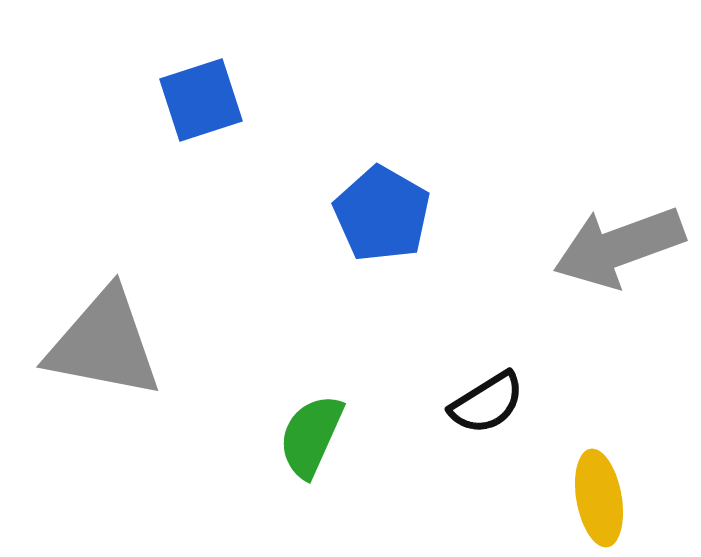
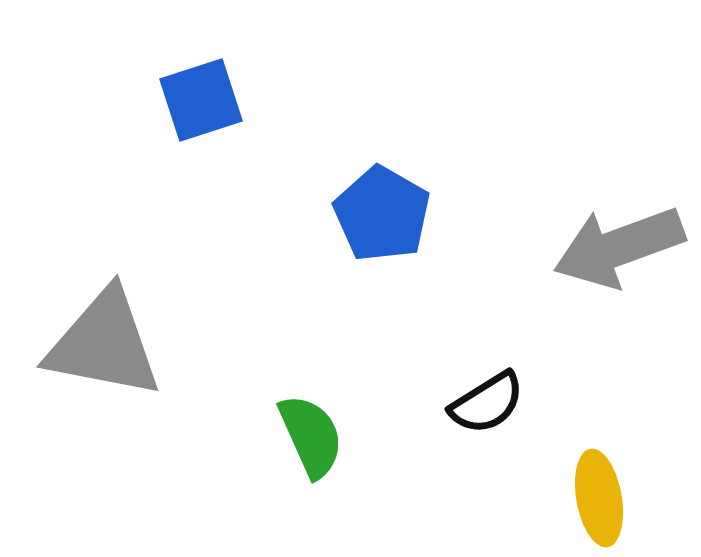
green semicircle: rotated 132 degrees clockwise
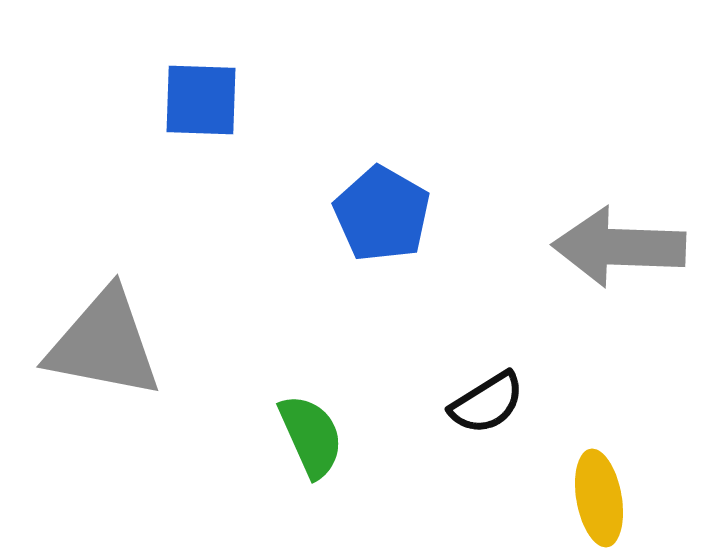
blue square: rotated 20 degrees clockwise
gray arrow: rotated 22 degrees clockwise
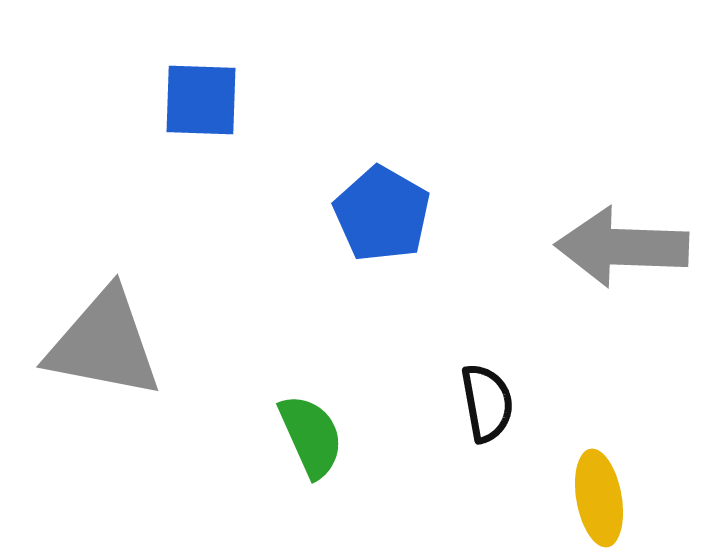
gray arrow: moved 3 px right
black semicircle: rotated 68 degrees counterclockwise
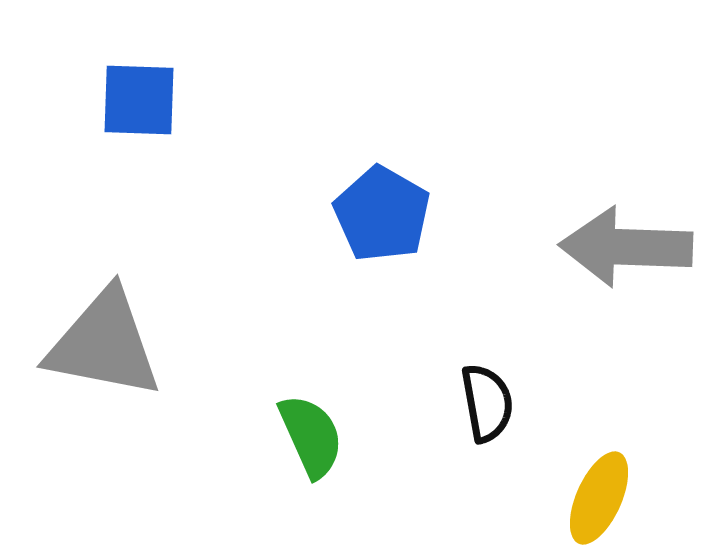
blue square: moved 62 px left
gray arrow: moved 4 px right
yellow ellipse: rotated 34 degrees clockwise
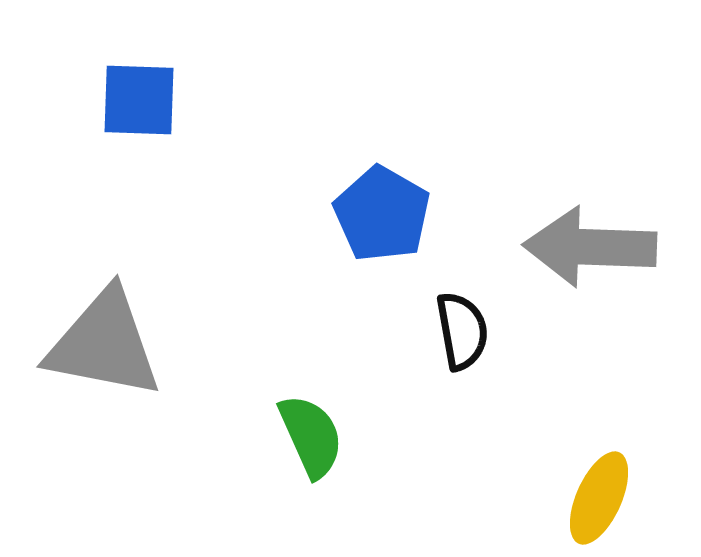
gray arrow: moved 36 px left
black semicircle: moved 25 px left, 72 px up
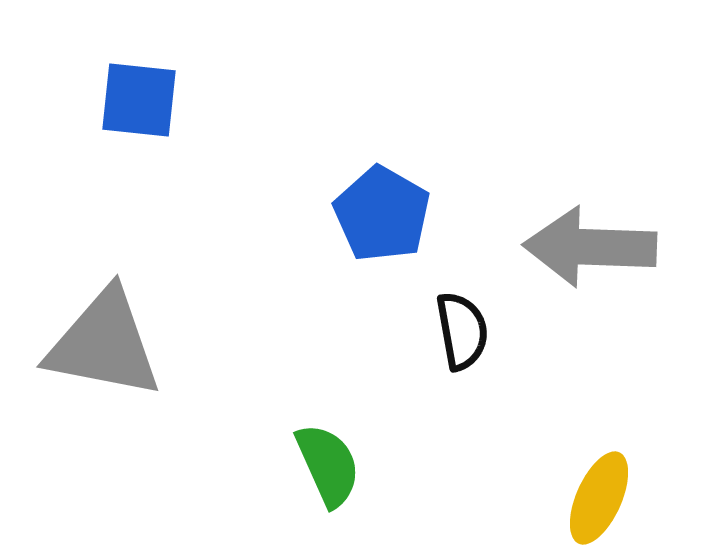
blue square: rotated 4 degrees clockwise
green semicircle: moved 17 px right, 29 px down
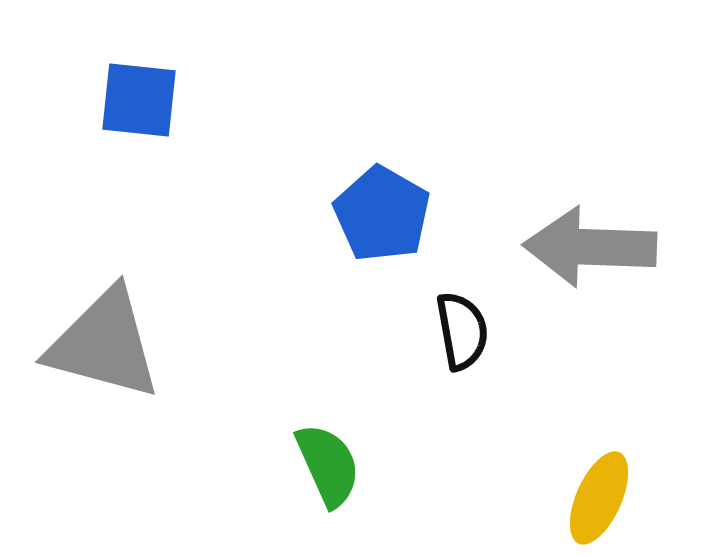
gray triangle: rotated 4 degrees clockwise
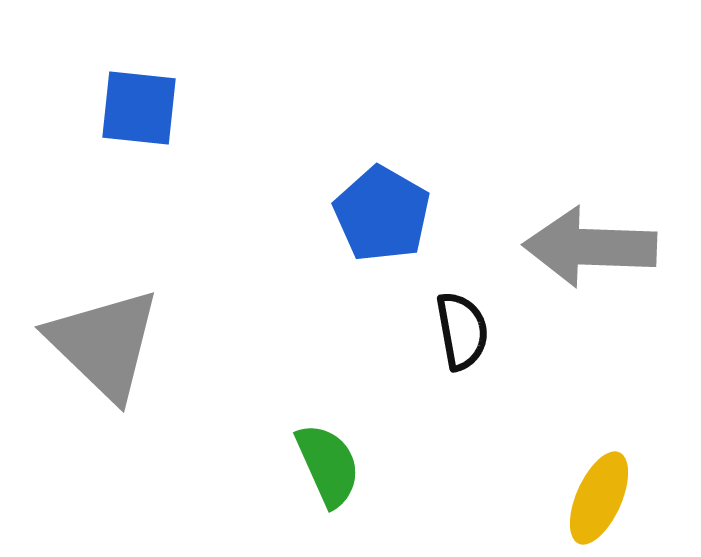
blue square: moved 8 px down
gray triangle: rotated 29 degrees clockwise
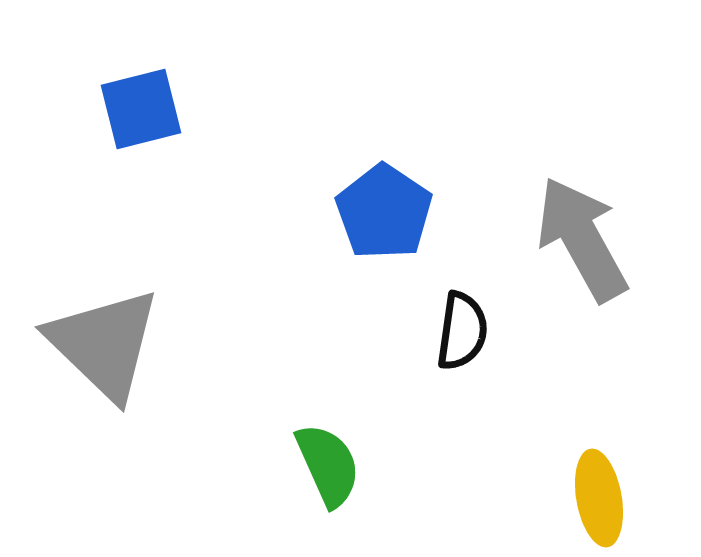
blue square: moved 2 px right, 1 px down; rotated 20 degrees counterclockwise
blue pentagon: moved 2 px right, 2 px up; rotated 4 degrees clockwise
gray arrow: moved 8 px left, 8 px up; rotated 59 degrees clockwise
black semicircle: rotated 18 degrees clockwise
yellow ellipse: rotated 34 degrees counterclockwise
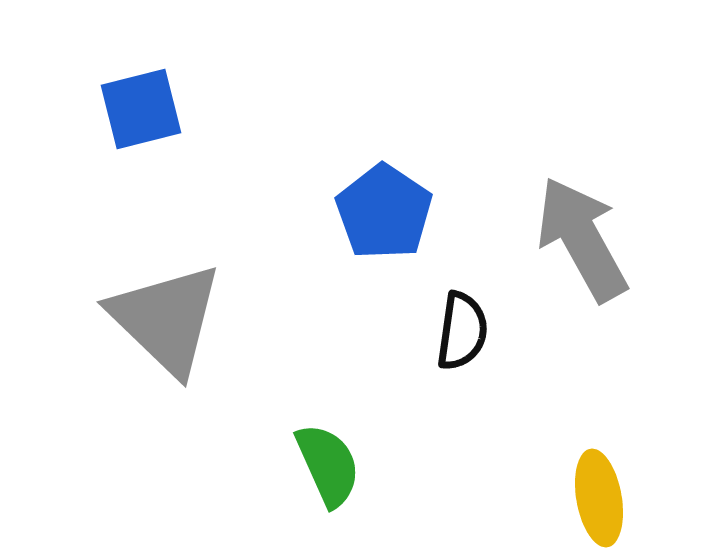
gray triangle: moved 62 px right, 25 px up
